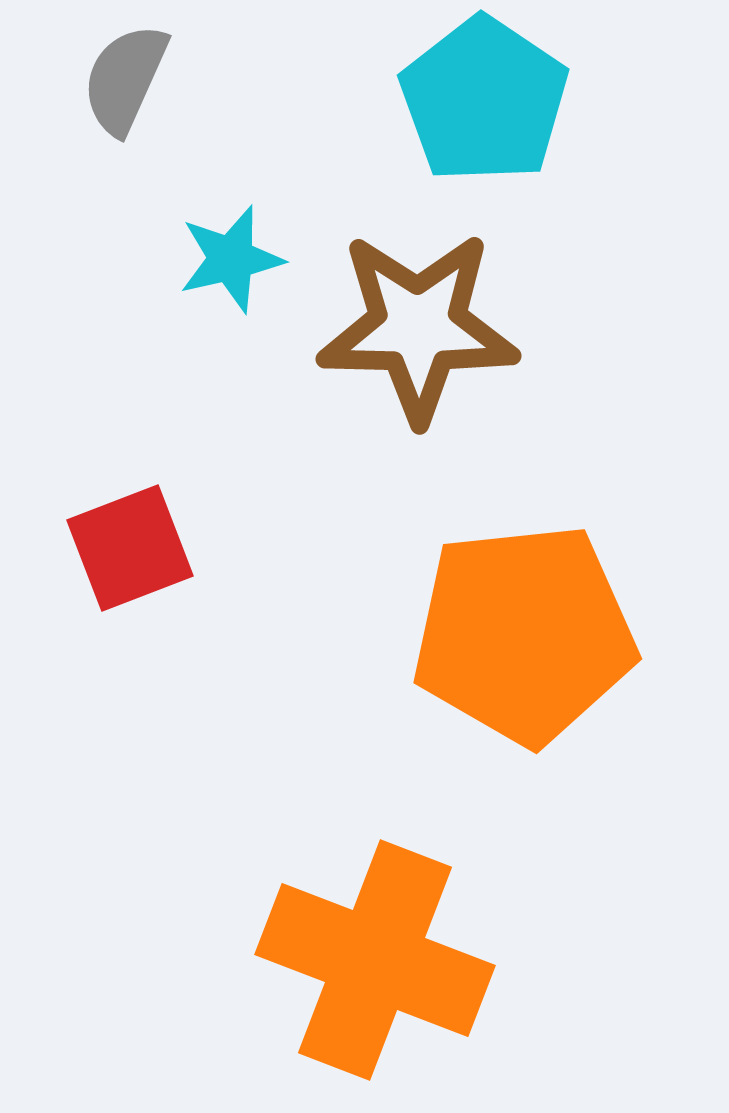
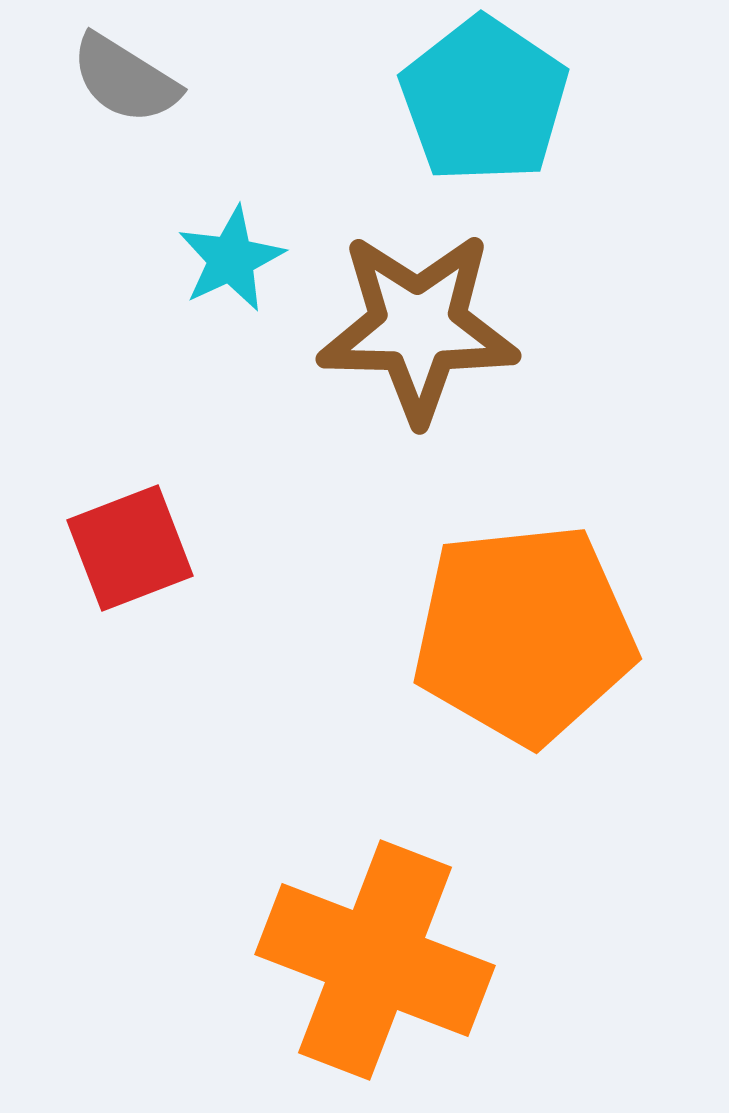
gray semicircle: rotated 82 degrees counterclockwise
cyan star: rotated 12 degrees counterclockwise
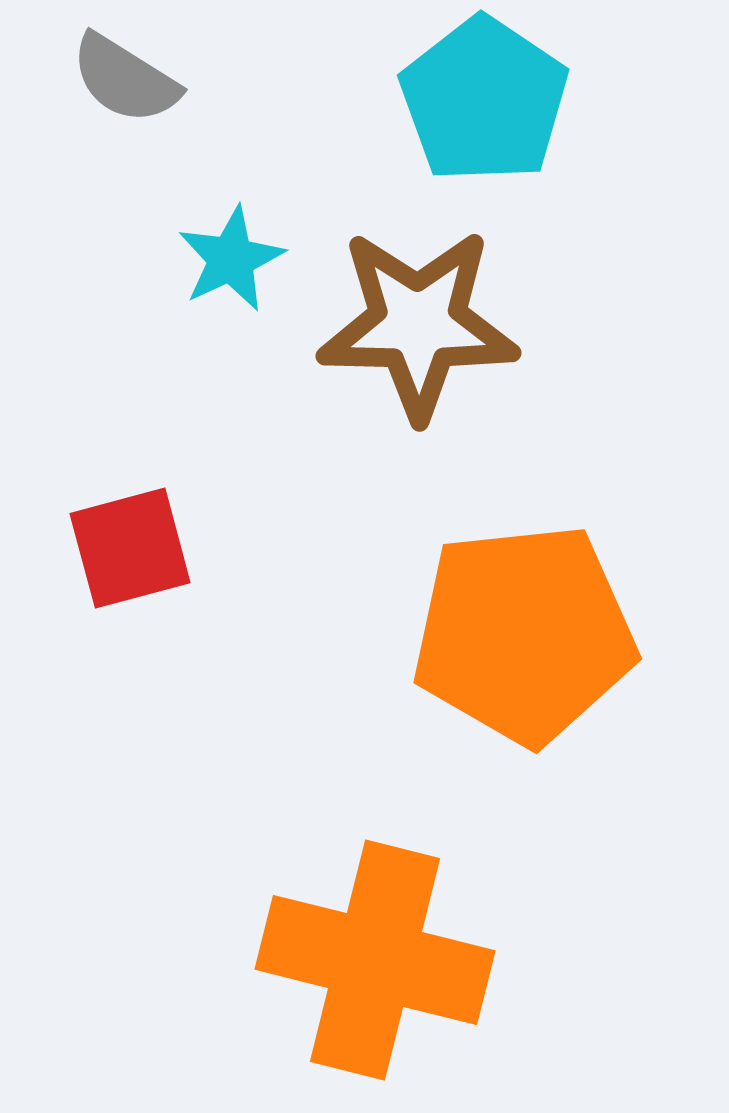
brown star: moved 3 px up
red square: rotated 6 degrees clockwise
orange cross: rotated 7 degrees counterclockwise
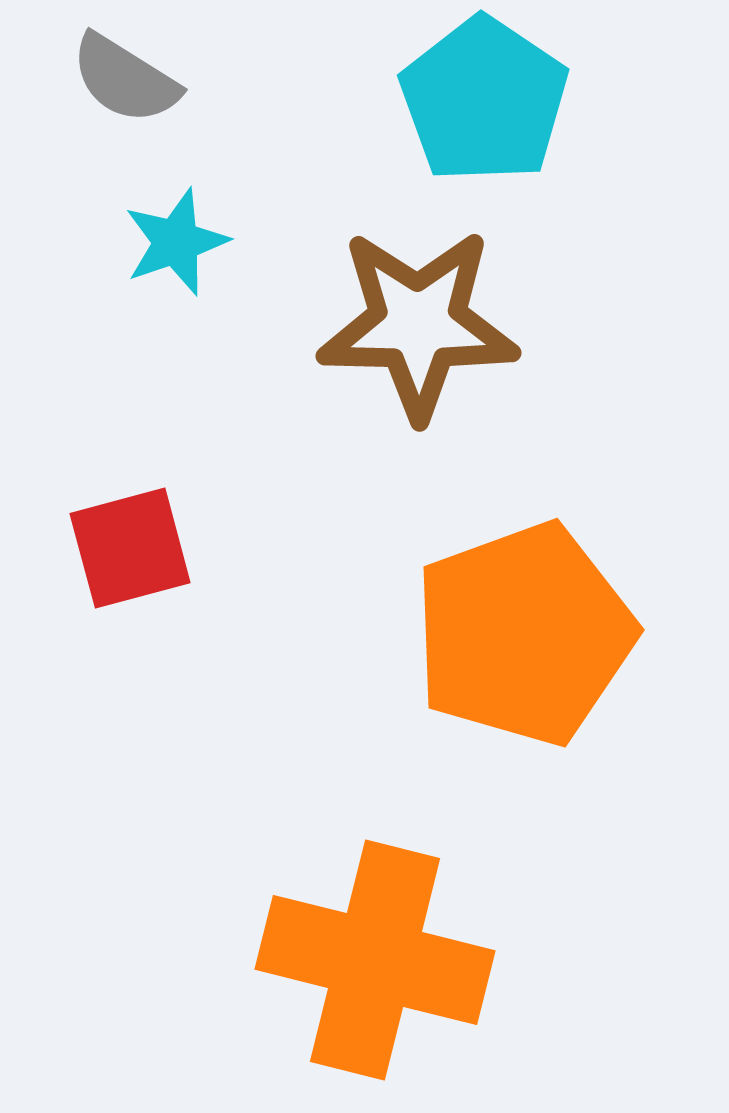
cyan star: moved 55 px left, 17 px up; rotated 6 degrees clockwise
orange pentagon: rotated 14 degrees counterclockwise
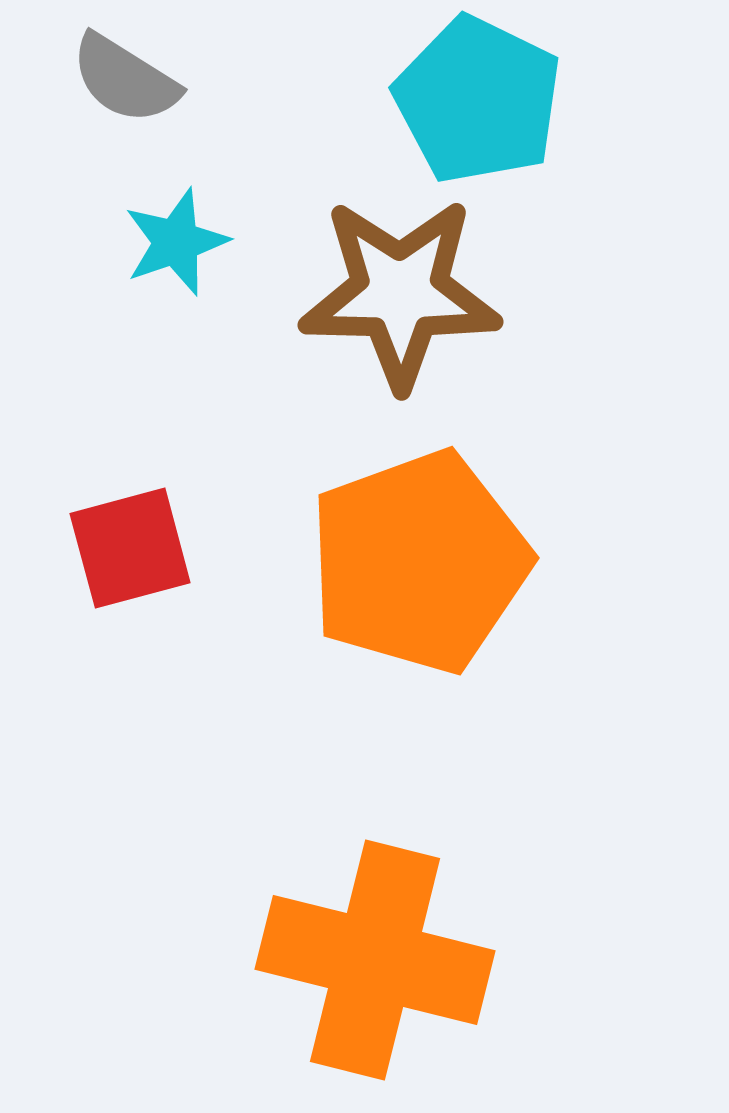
cyan pentagon: moved 6 px left; rotated 8 degrees counterclockwise
brown star: moved 18 px left, 31 px up
orange pentagon: moved 105 px left, 72 px up
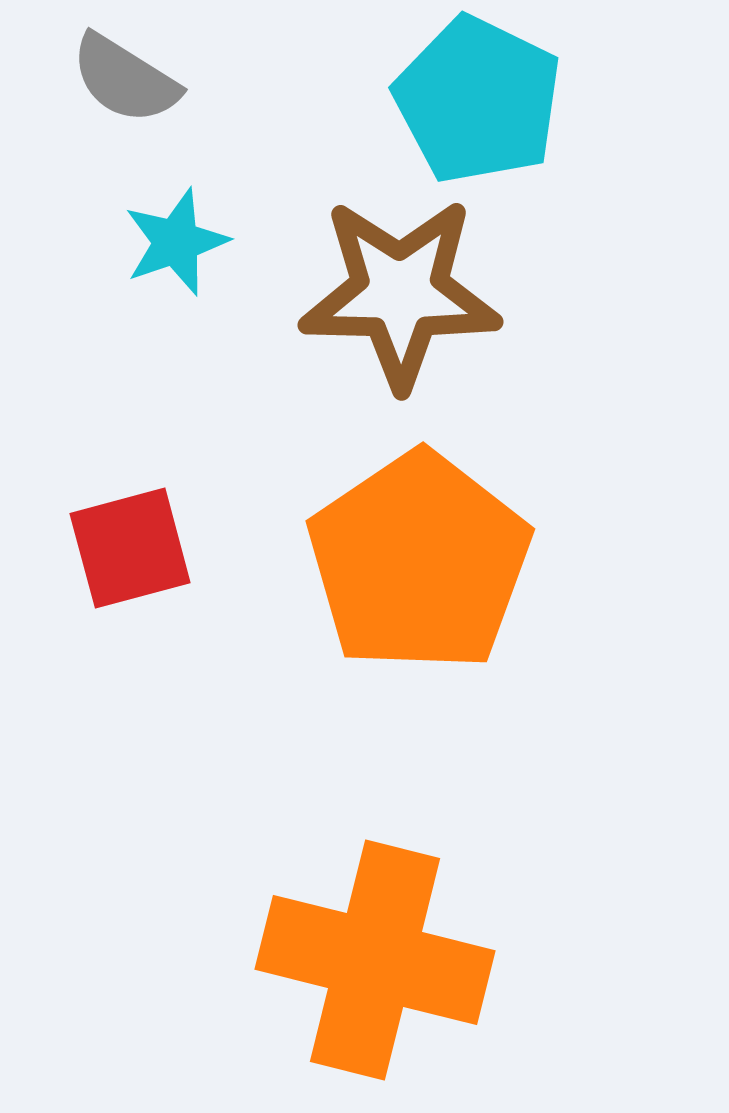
orange pentagon: rotated 14 degrees counterclockwise
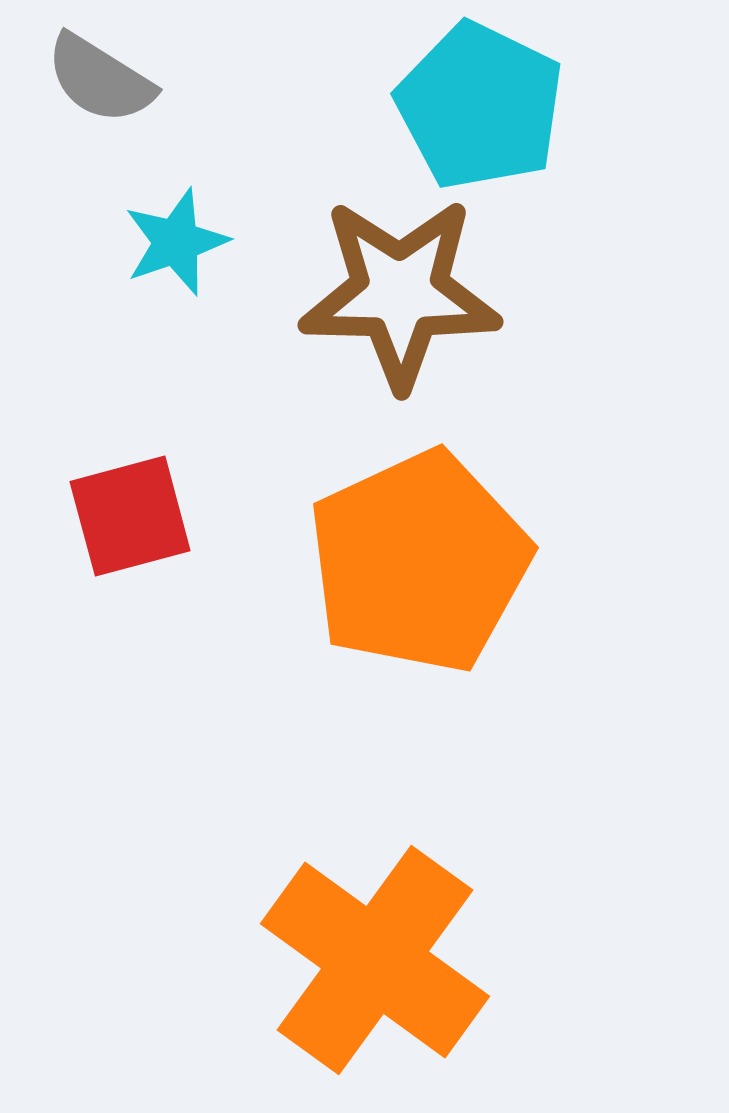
gray semicircle: moved 25 px left
cyan pentagon: moved 2 px right, 6 px down
red square: moved 32 px up
orange pentagon: rotated 9 degrees clockwise
orange cross: rotated 22 degrees clockwise
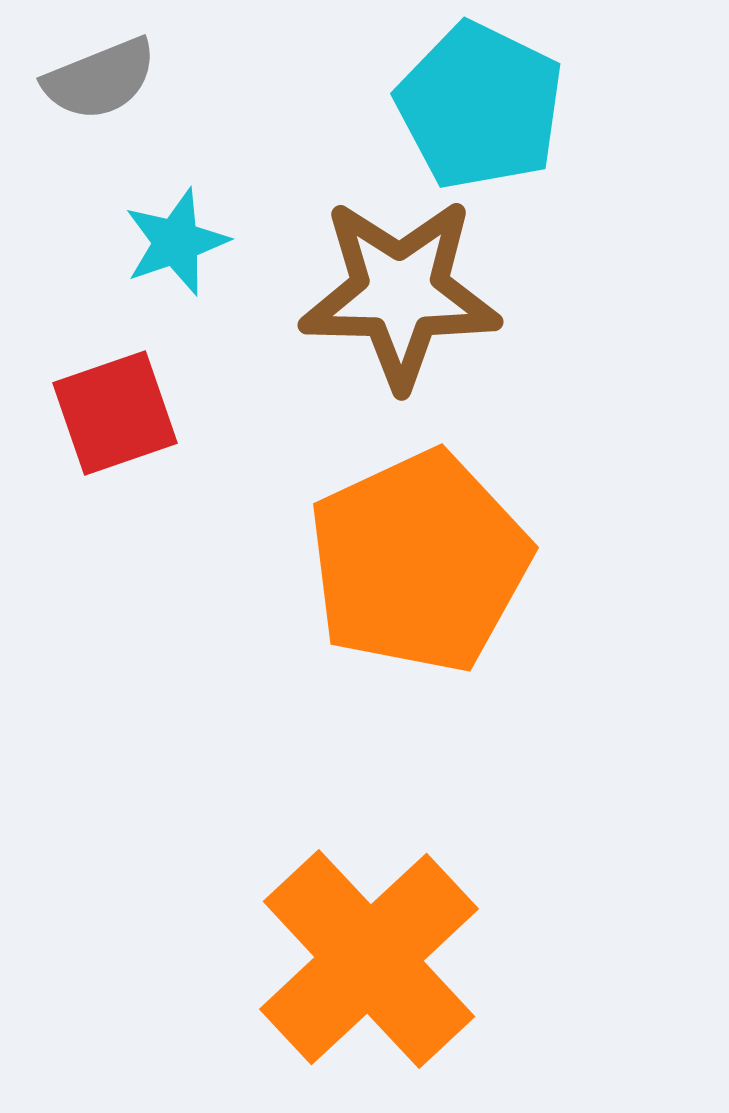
gray semicircle: rotated 54 degrees counterclockwise
red square: moved 15 px left, 103 px up; rotated 4 degrees counterclockwise
orange cross: moved 6 px left, 1 px up; rotated 11 degrees clockwise
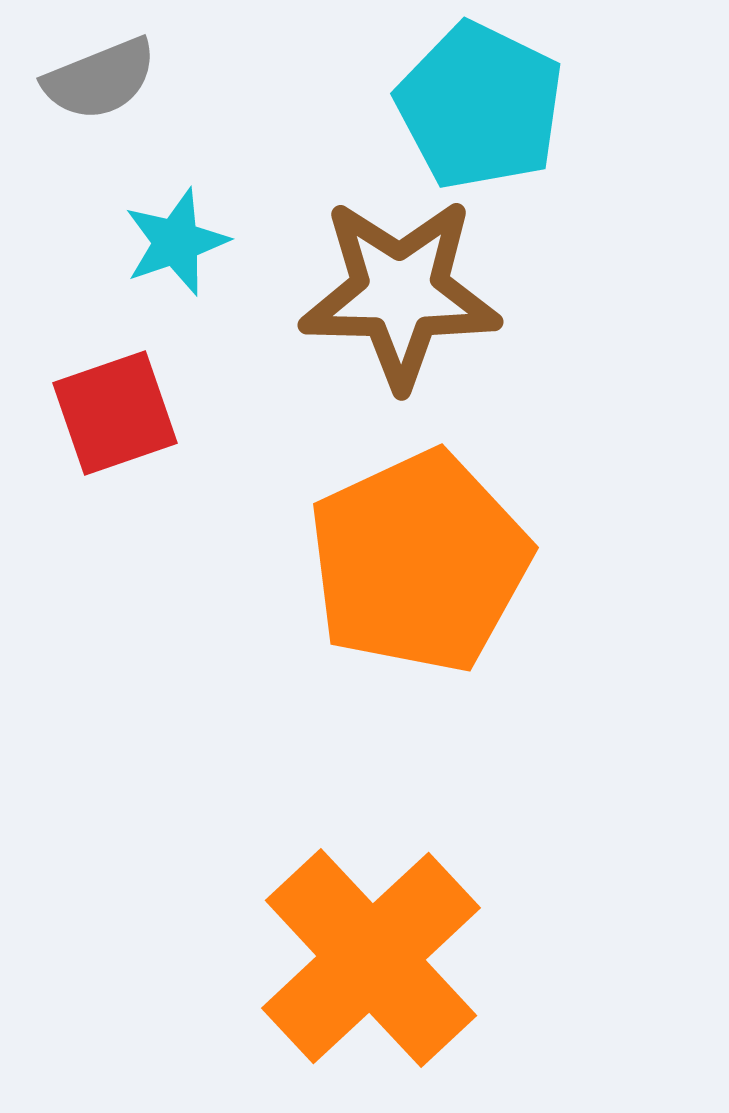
orange cross: moved 2 px right, 1 px up
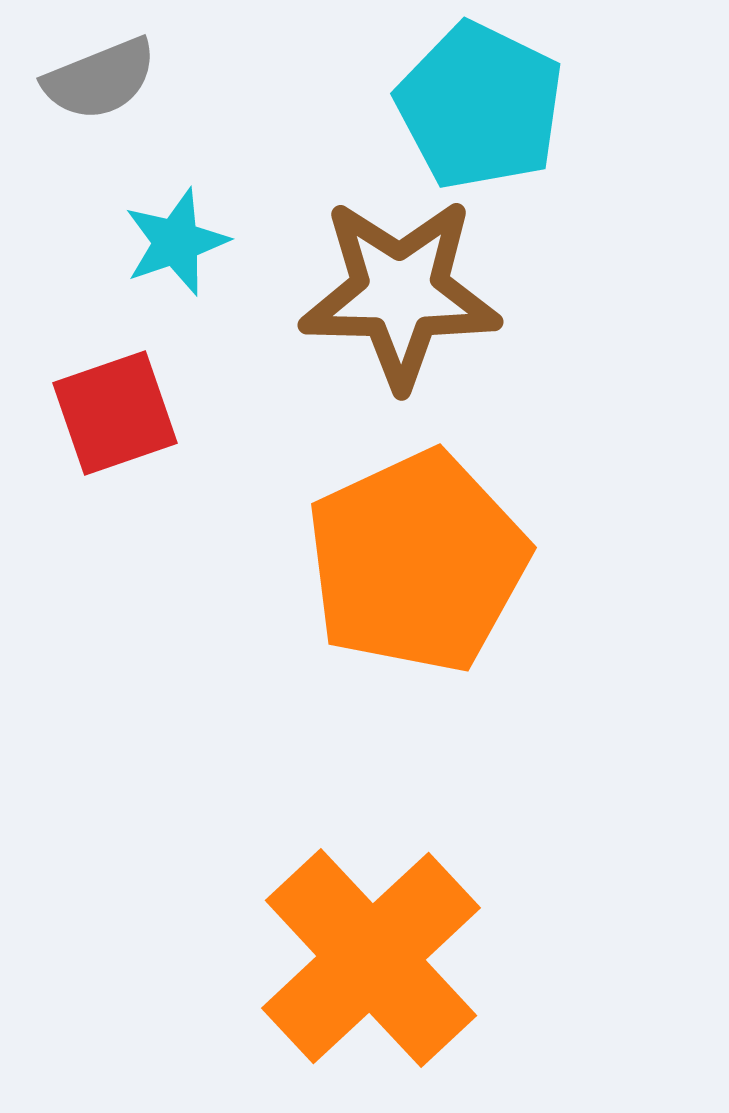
orange pentagon: moved 2 px left
